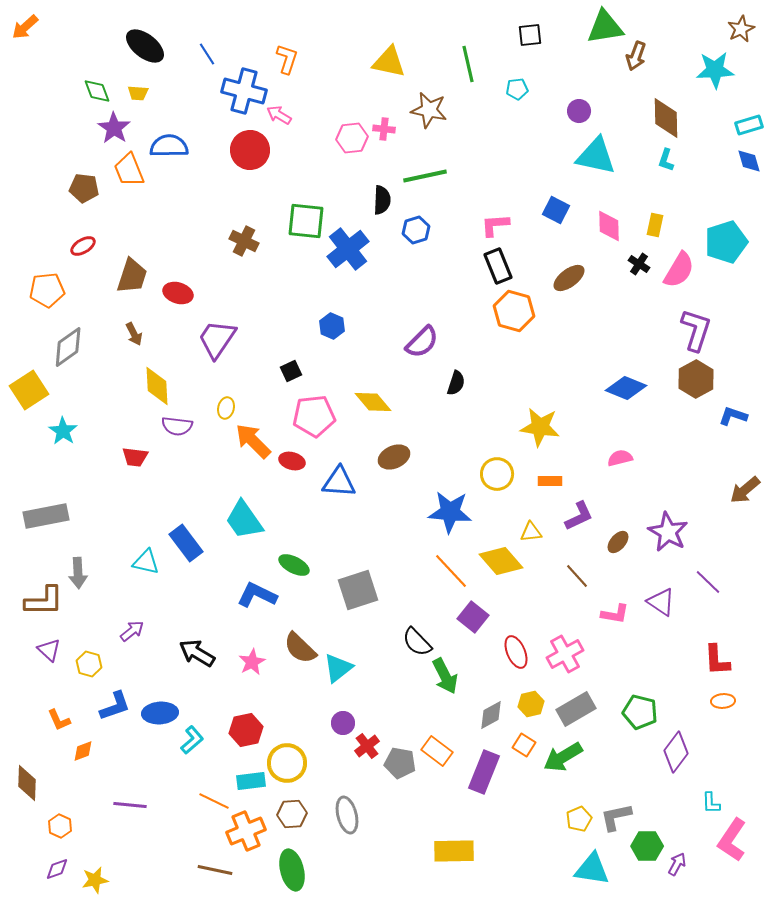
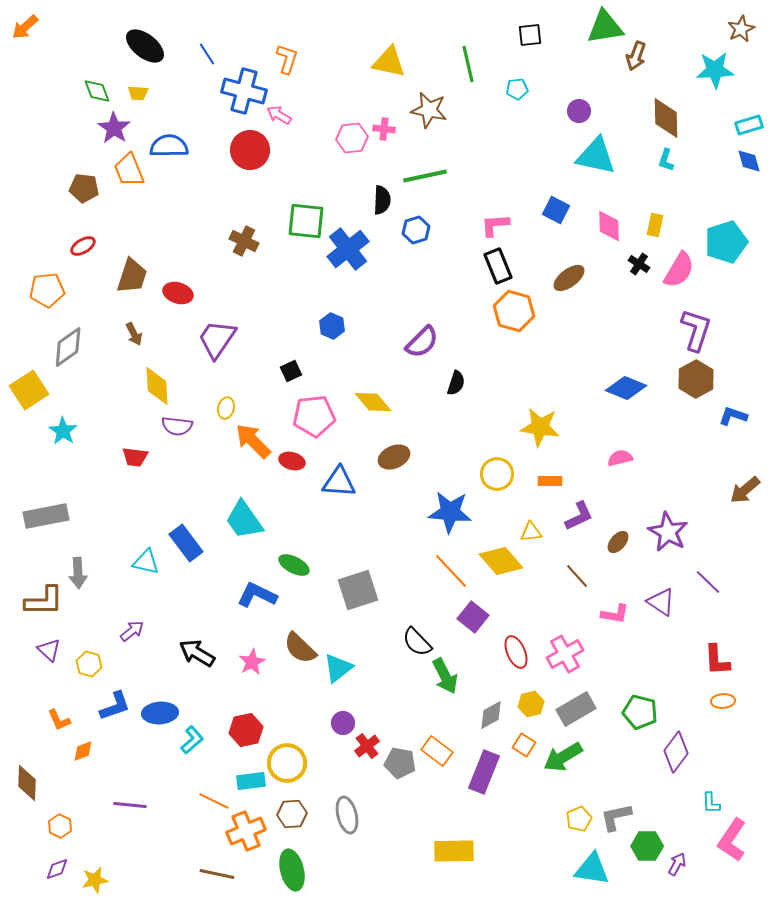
brown line at (215, 870): moved 2 px right, 4 px down
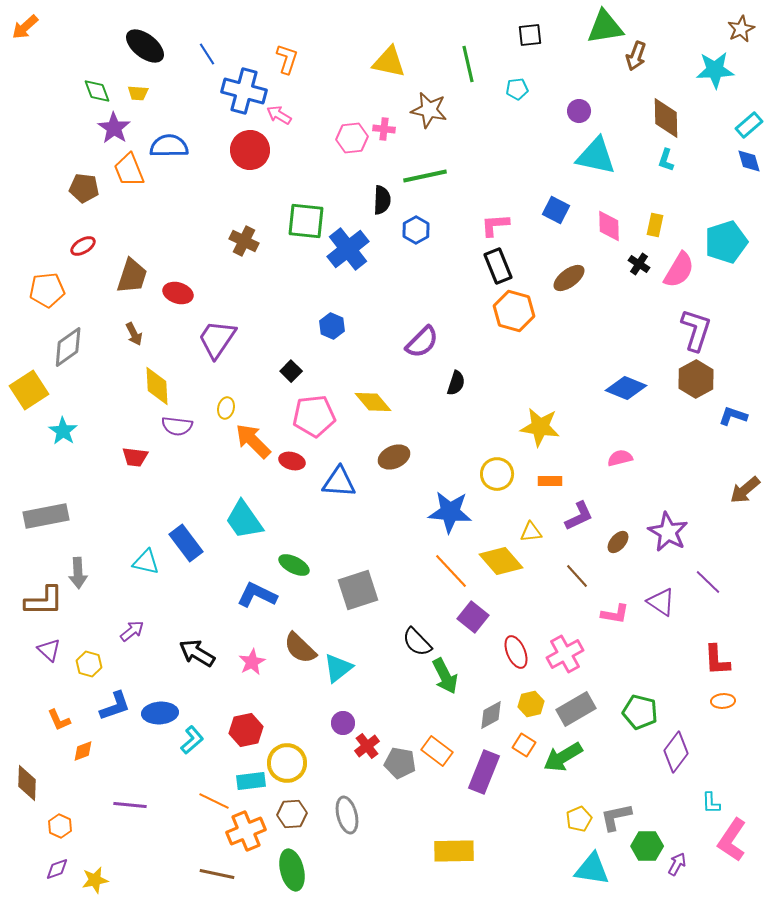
cyan rectangle at (749, 125): rotated 24 degrees counterclockwise
blue hexagon at (416, 230): rotated 12 degrees counterclockwise
black square at (291, 371): rotated 20 degrees counterclockwise
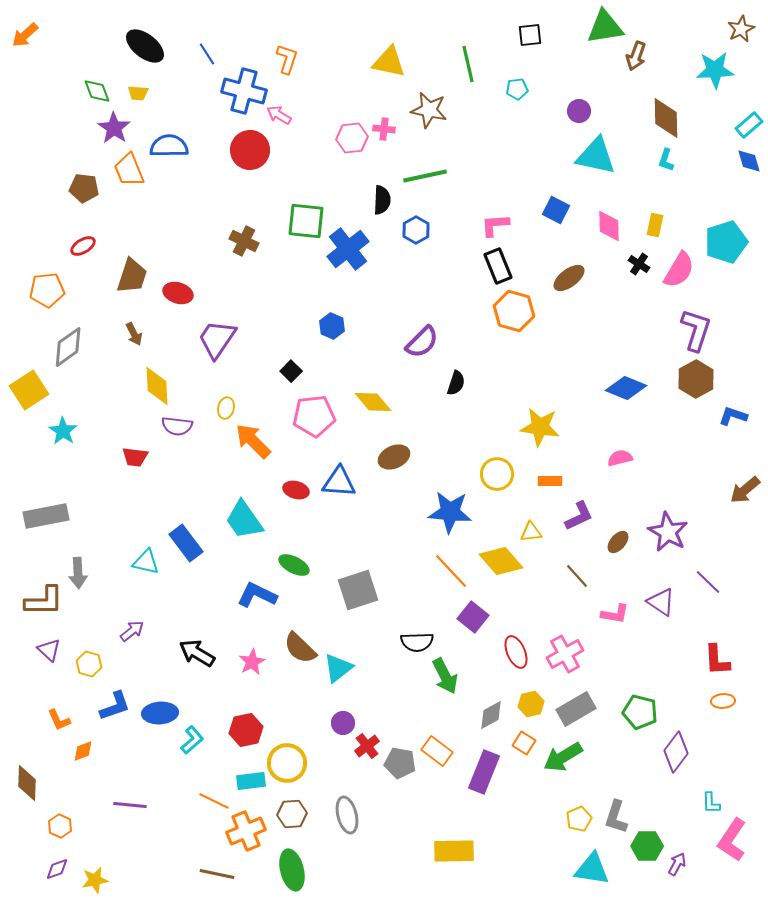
orange arrow at (25, 27): moved 8 px down
red ellipse at (292, 461): moved 4 px right, 29 px down
black semicircle at (417, 642): rotated 48 degrees counterclockwise
orange square at (524, 745): moved 2 px up
gray L-shape at (616, 817): rotated 60 degrees counterclockwise
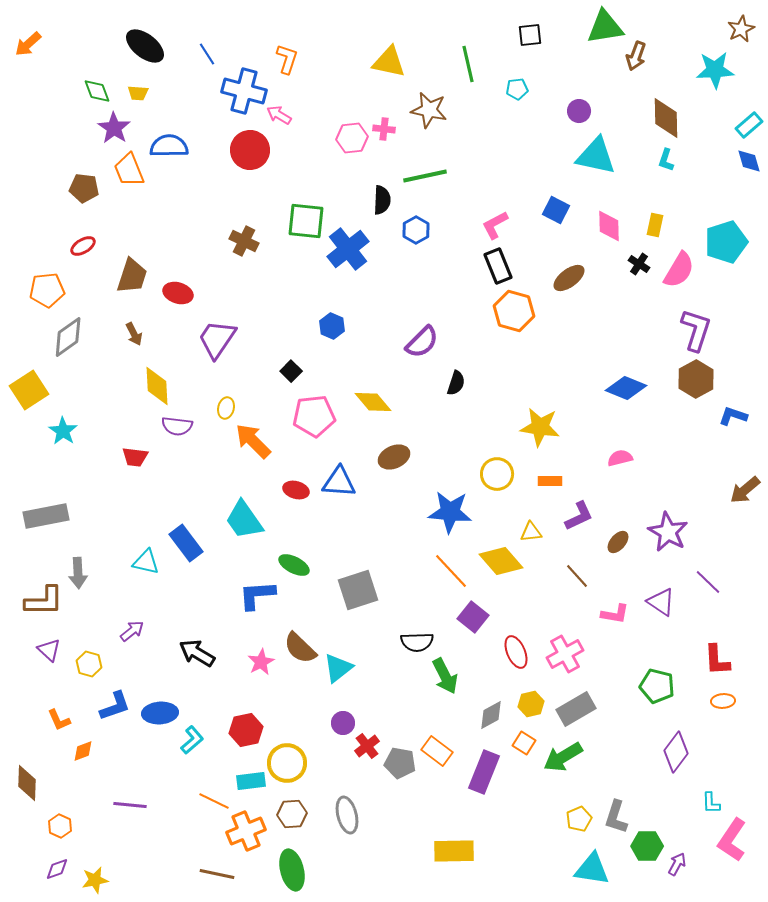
orange arrow at (25, 35): moved 3 px right, 9 px down
pink L-shape at (495, 225): rotated 24 degrees counterclockwise
gray diamond at (68, 347): moved 10 px up
blue L-shape at (257, 595): rotated 30 degrees counterclockwise
pink star at (252, 662): moved 9 px right
green pentagon at (640, 712): moved 17 px right, 26 px up
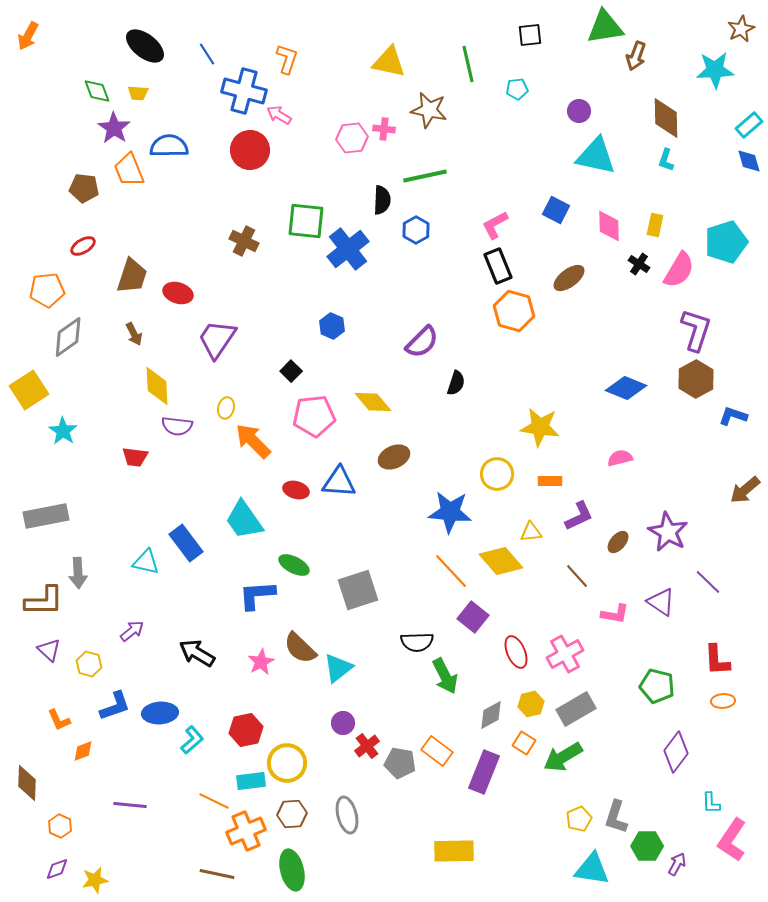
orange arrow at (28, 44): moved 8 px up; rotated 20 degrees counterclockwise
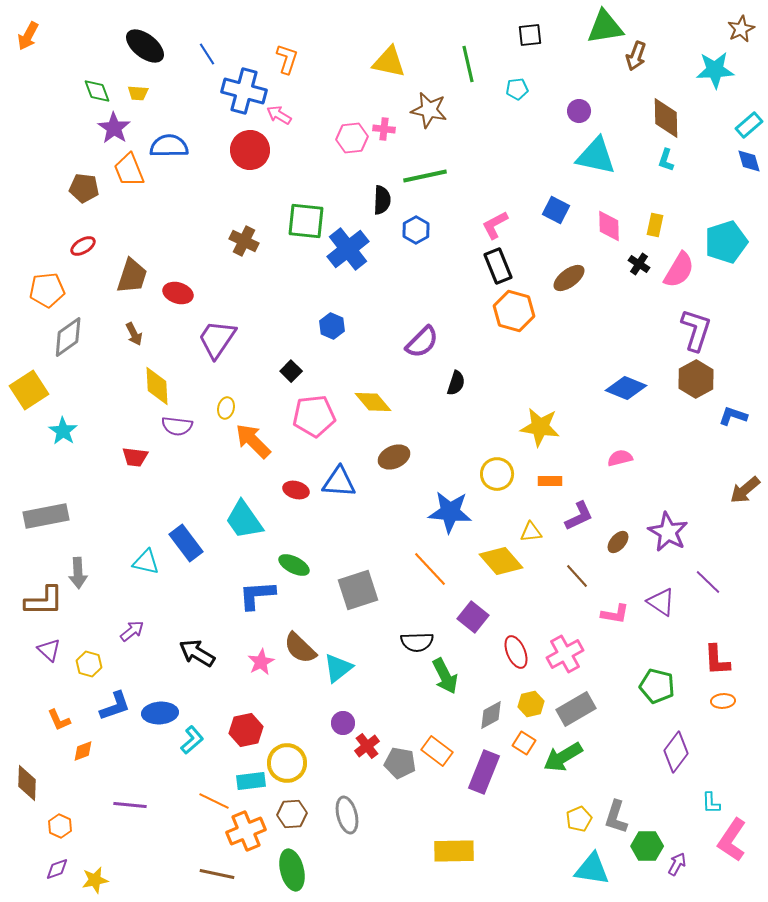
orange line at (451, 571): moved 21 px left, 2 px up
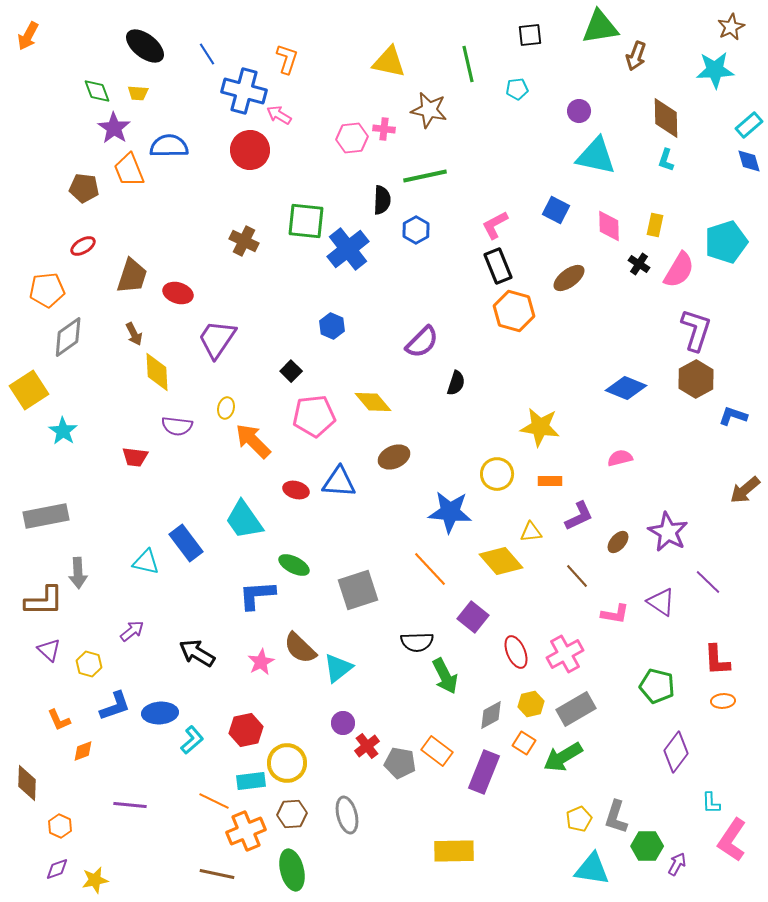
green triangle at (605, 27): moved 5 px left
brown star at (741, 29): moved 10 px left, 2 px up
yellow diamond at (157, 386): moved 14 px up
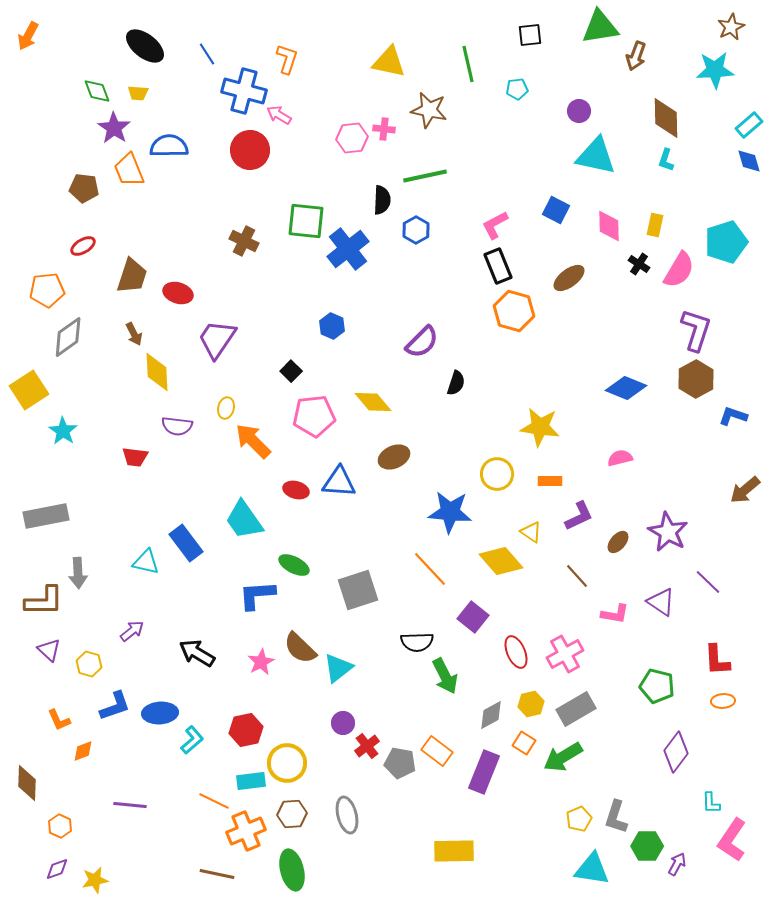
yellow triangle at (531, 532): rotated 40 degrees clockwise
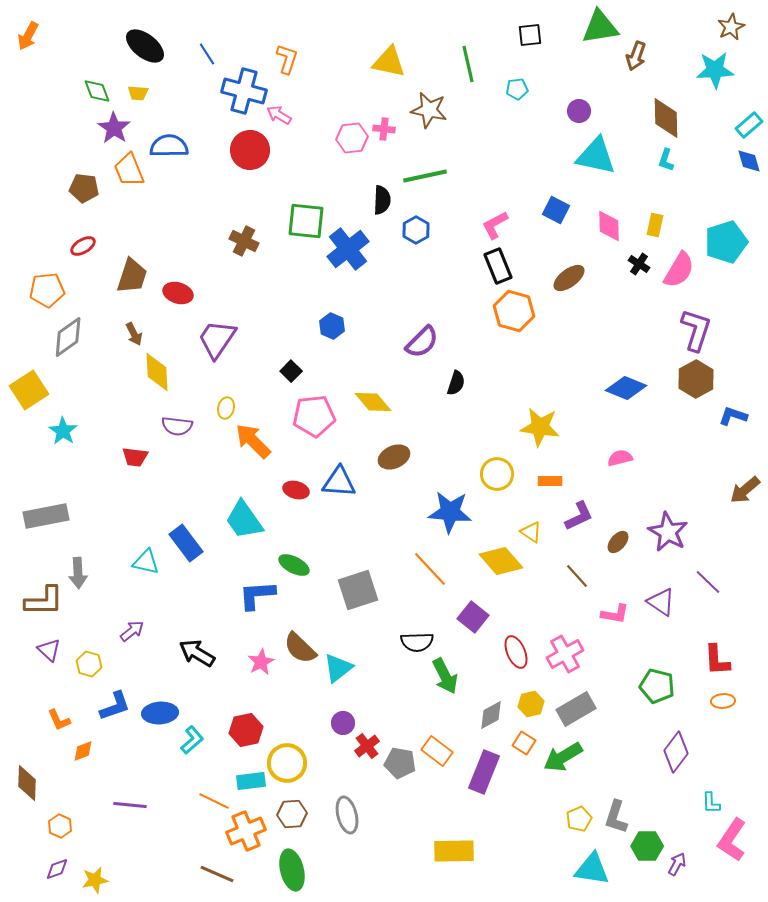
brown line at (217, 874): rotated 12 degrees clockwise
